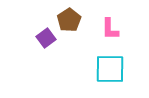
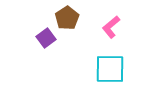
brown pentagon: moved 2 px left, 2 px up
pink L-shape: moved 1 px right, 2 px up; rotated 50 degrees clockwise
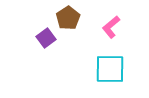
brown pentagon: moved 1 px right
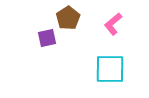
pink L-shape: moved 2 px right, 3 px up
purple square: moved 1 px right; rotated 24 degrees clockwise
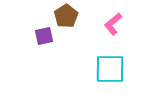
brown pentagon: moved 2 px left, 2 px up
purple square: moved 3 px left, 2 px up
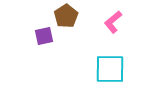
pink L-shape: moved 2 px up
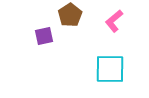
brown pentagon: moved 4 px right, 1 px up
pink L-shape: moved 1 px right, 1 px up
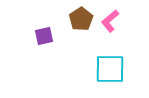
brown pentagon: moved 11 px right, 4 px down
pink L-shape: moved 4 px left
